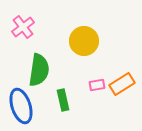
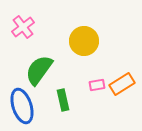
green semicircle: rotated 152 degrees counterclockwise
blue ellipse: moved 1 px right
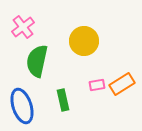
green semicircle: moved 2 px left, 9 px up; rotated 24 degrees counterclockwise
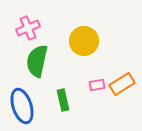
pink cross: moved 5 px right, 1 px down; rotated 15 degrees clockwise
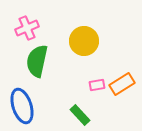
pink cross: moved 1 px left
green rectangle: moved 17 px right, 15 px down; rotated 30 degrees counterclockwise
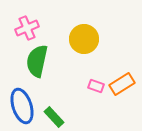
yellow circle: moved 2 px up
pink rectangle: moved 1 px left, 1 px down; rotated 28 degrees clockwise
green rectangle: moved 26 px left, 2 px down
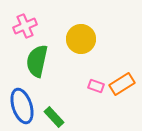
pink cross: moved 2 px left, 2 px up
yellow circle: moved 3 px left
